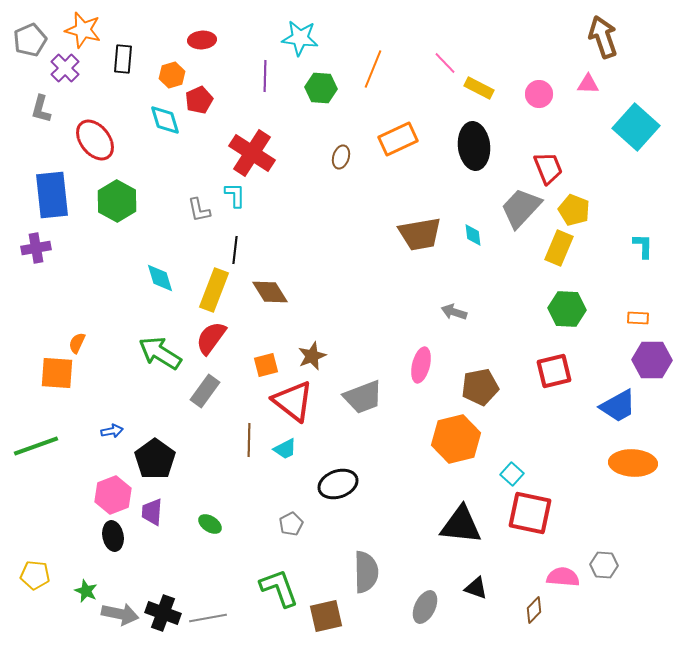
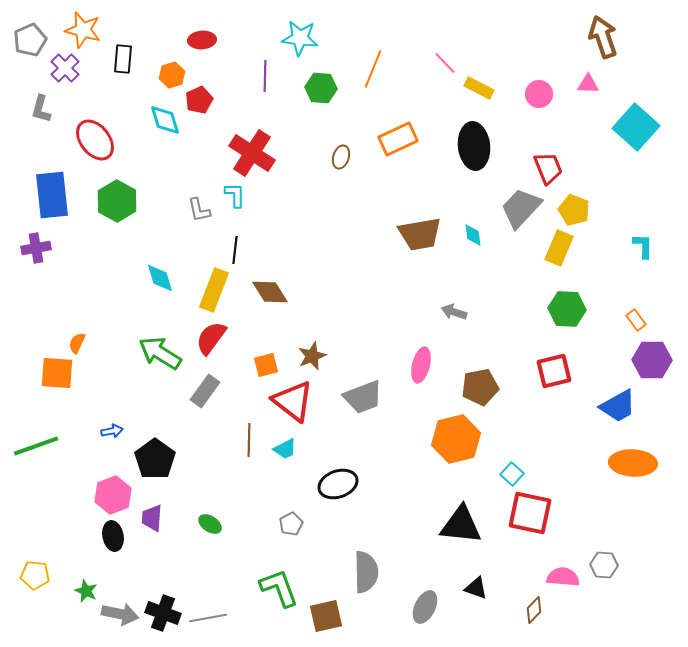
orange rectangle at (638, 318): moved 2 px left, 2 px down; rotated 50 degrees clockwise
purple trapezoid at (152, 512): moved 6 px down
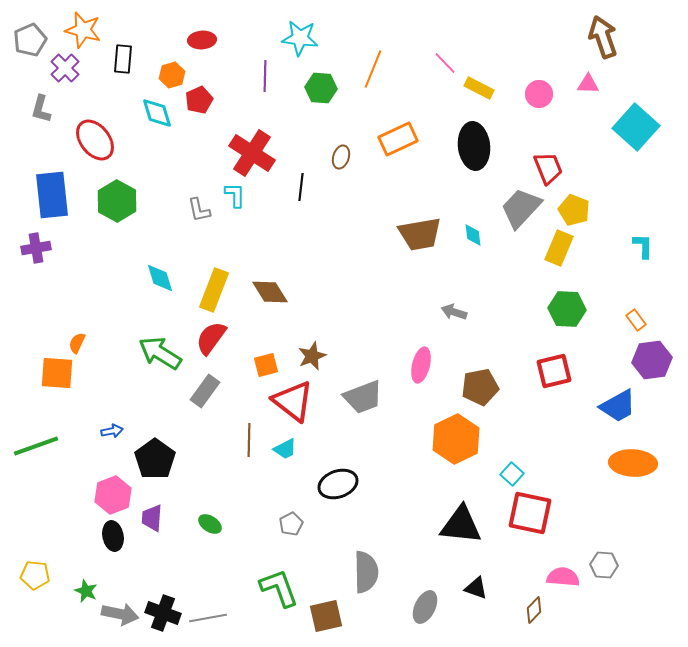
cyan diamond at (165, 120): moved 8 px left, 7 px up
black line at (235, 250): moved 66 px right, 63 px up
purple hexagon at (652, 360): rotated 9 degrees counterclockwise
orange hexagon at (456, 439): rotated 12 degrees counterclockwise
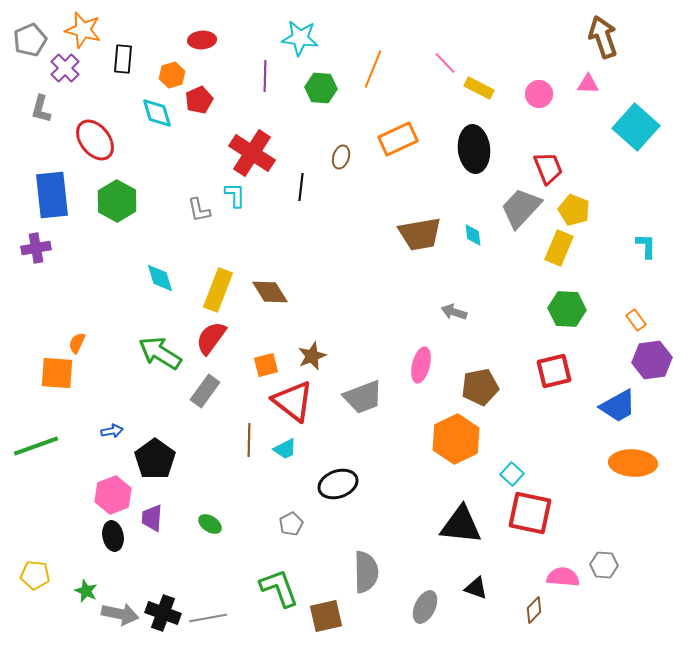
black ellipse at (474, 146): moved 3 px down
cyan L-shape at (643, 246): moved 3 px right
yellow rectangle at (214, 290): moved 4 px right
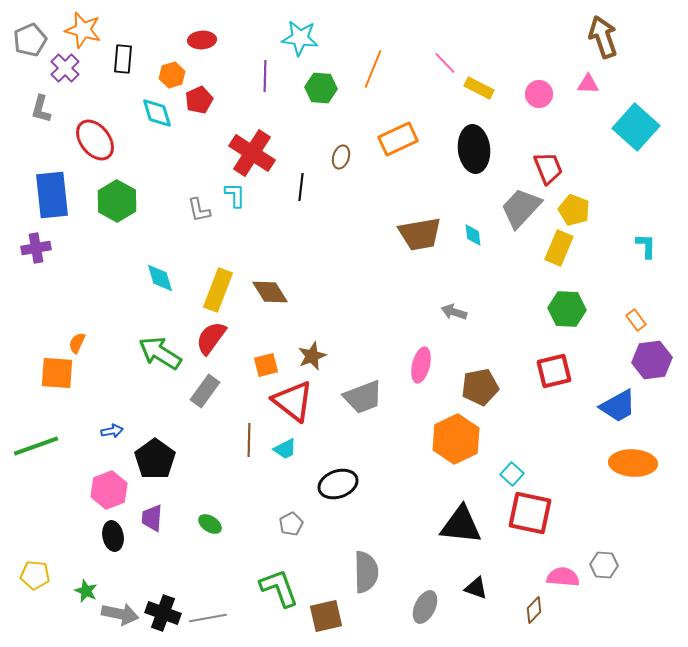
pink hexagon at (113, 495): moved 4 px left, 5 px up
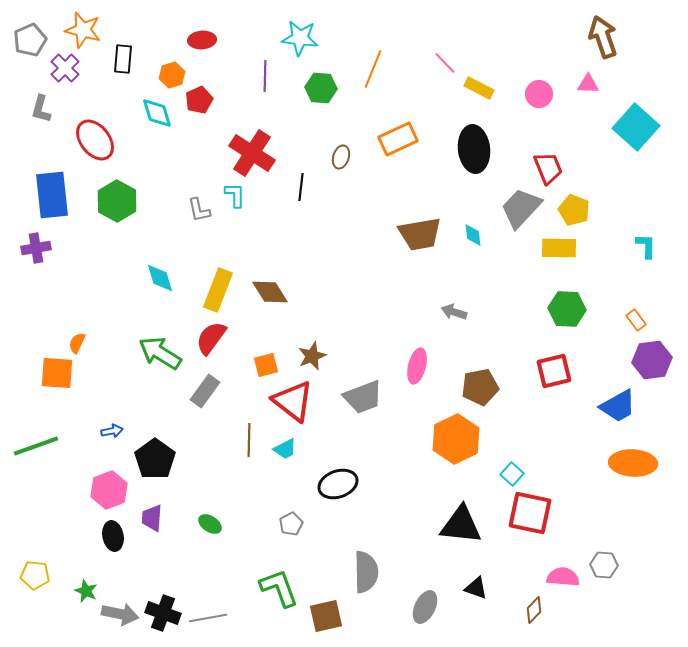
yellow rectangle at (559, 248): rotated 68 degrees clockwise
pink ellipse at (421, 365): moved 4 px left, 1 px down
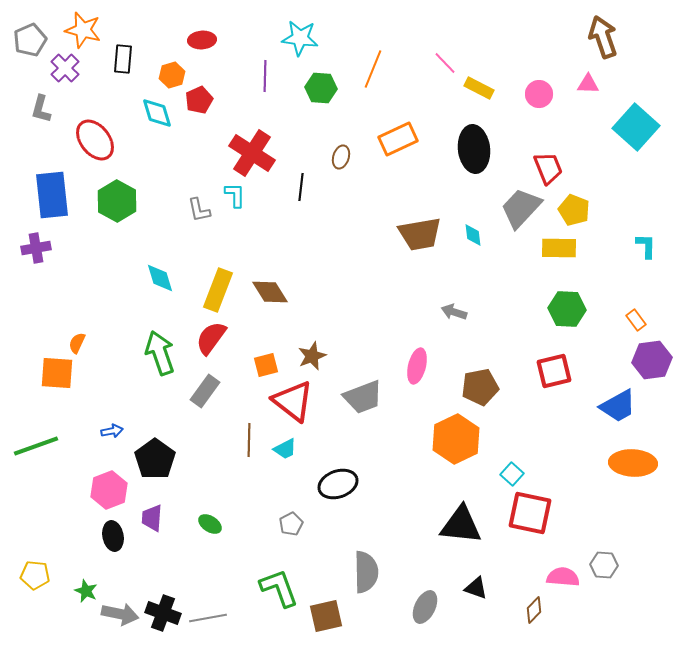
green arrow at (160, 353): rotated 39 degrees clockwise
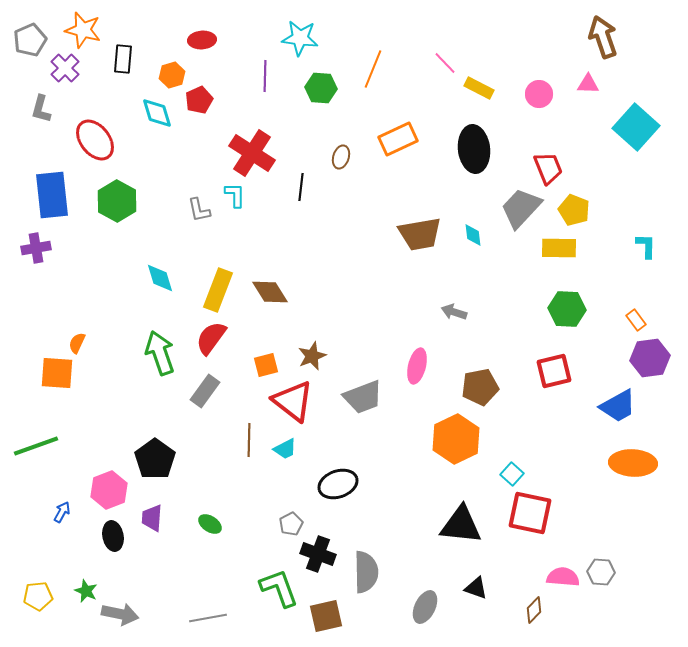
purple hexagon at (652, 360): moved 2 px left, 2 px up
blue arrow at (112, 431): moved 50 px left, 81 px down; rotated 50 degrees counterclockwise
gray hexagon at (604, 565): moved 3 px left, 7 px down
yellow pentagon at (35, 575): moved 3 px right, 21 px down; rotated 12 degrees counterclockwise
black cross at (163, 613): moved 155 px right, 59 px up
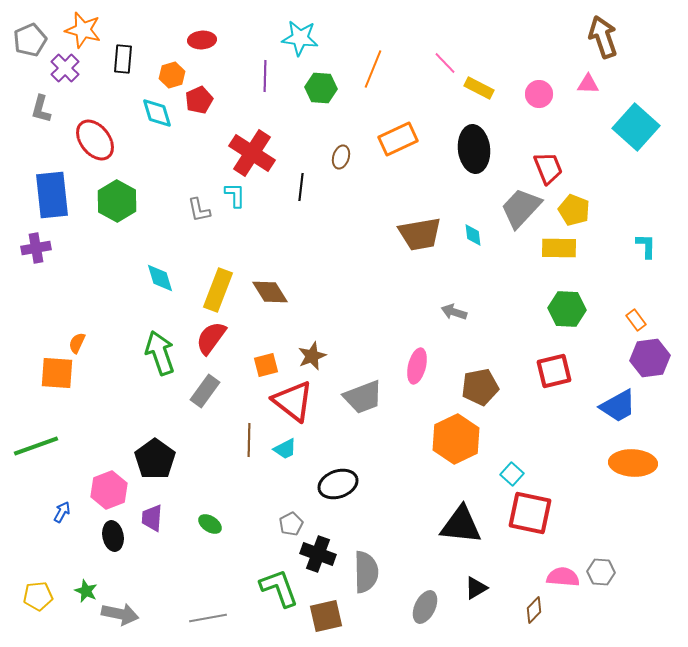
black triangle at (476, 588): rotated 50 degrees counterclockwise
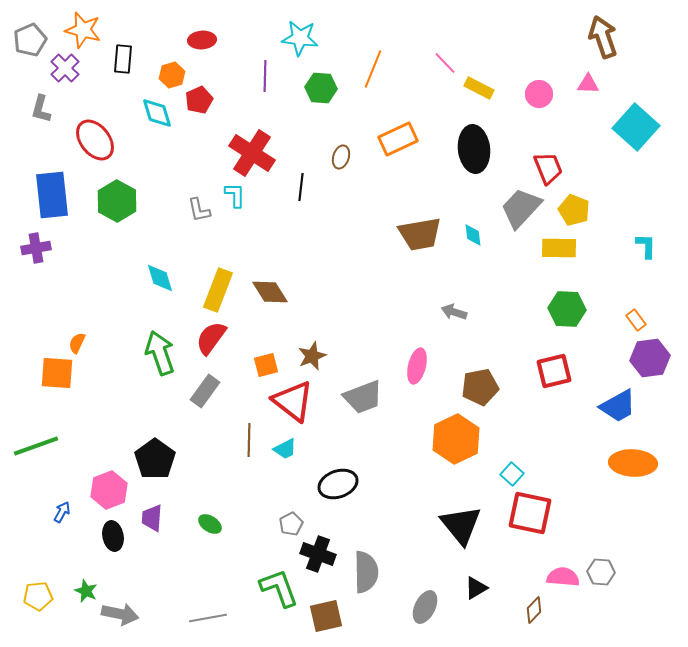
black triangle at (461, 525): rotated 45 degrees clockwise
